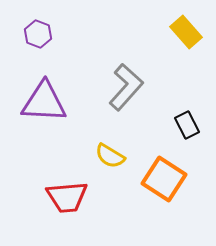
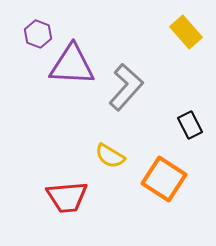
purple triangle: moved 28 px right, 37 px up
black rectangle: moved 3 px right
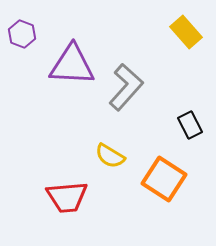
purple hexagon: moved 16 px left
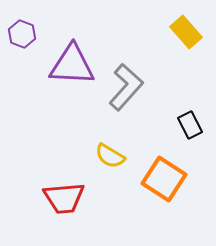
red trapezoid: moved 3 px left, 1 px down
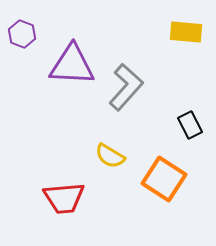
yellow rectangle: rotated 44 degrees counterclockwise
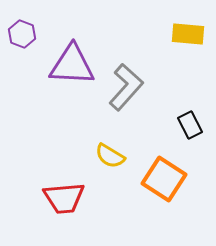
yellow rectangle: moved 2 px right, 2 px down
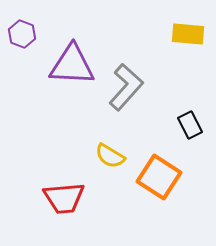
orange square: moved 5 px left, 2 px up
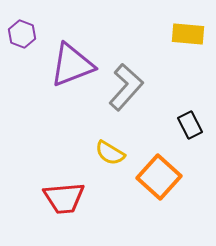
purple triangle: rotated 24 degrees counterclockwise
yellow semicircle: moved 3 px up
orange square: rotated 9 degrees clockwise
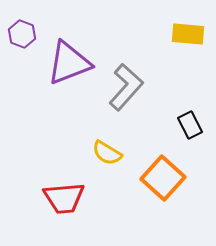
purple triangle: moved 3 px left, 2 px up
yellow semicircle: moved 3 px left
orange square: moved 4 px right, 1 px down
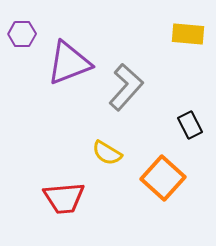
purple hexagon: rotated 20 degrees counterclockwise
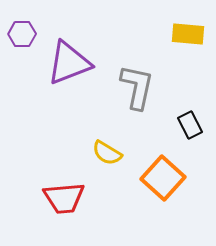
gray L-shape: moved 11 px right; rotated 30 degrees counterclockwise
